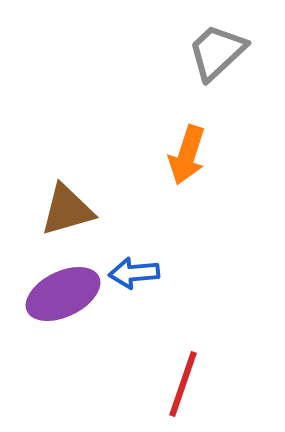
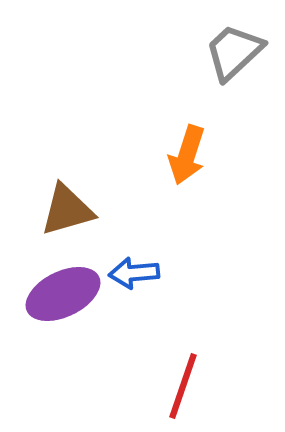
gray trapezoid: moved 17 px right
red line: moved 2 px down
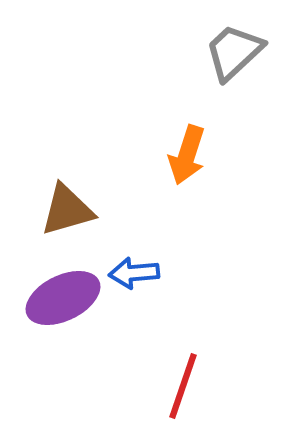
purple ellipse: moved 4 px down
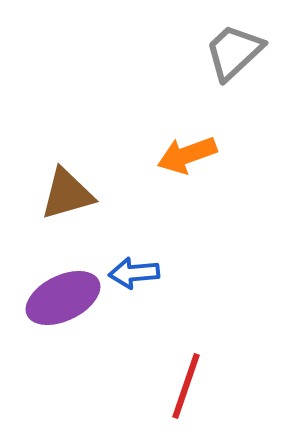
orange arrow: rotated 52 degrees clockwise
brown triangle: moved 16 px up
red line: moved 3 px right
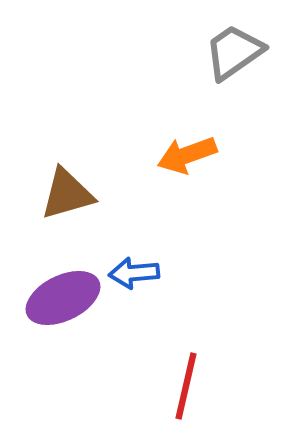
gray trapezoid: rotated 8 degrees clockwise
red line: rotated 6 degrees counterclockwise
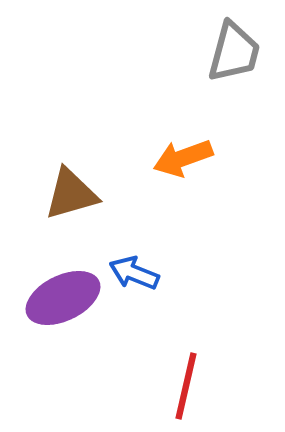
gray trapezoid: rotated 140 degrees clockwise
orange arrow: moved 4 px left, 3 px down
brown triangle: moved 4 px right
blue arrow: rotated 27 degrees clockwise
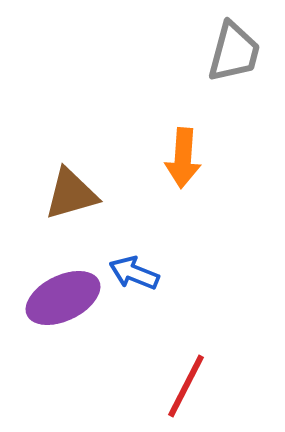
orange arrow: rotated 66 degrees counterclockwise
red line: rotated 14 degrees clockwise
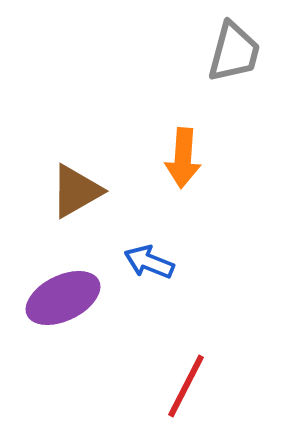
brown triangle: moved 5 px right, 3 px up; rotated 14 degrees counterclockwise
blue arrow: moved 15 px right, 11 px up
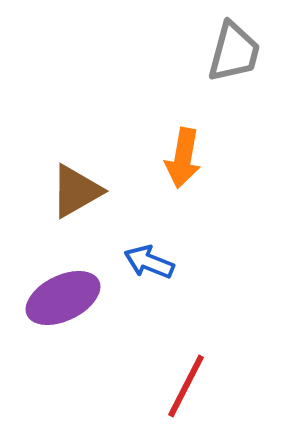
orange arrow: rotated 6 degrees clockwise
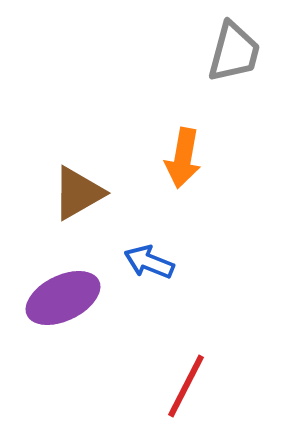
brown triangle: moved 2 px right, 2 px down
